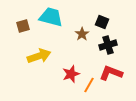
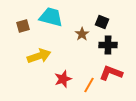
black cross: rotated 18 degrees clockwise
red star: moved 8 px left, 5 px down
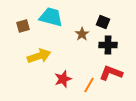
black square: moved 1 px right
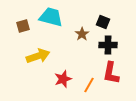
yellow arrow: moved 1 px left
red L-shape: rotated 100 degrees counterclockwise
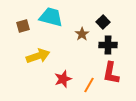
black square: rotated 24 degrees clockwise
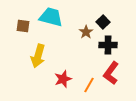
brown square: rotated 24 degrees clockwise
brown star: moved 4 px right, 2 px up
yellow arrow: rotated 125 degrees clockwise
red L-shape: rotated 25 degrees clockwise
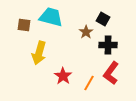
black square: moved 3 px up; rotated 16 degrees counterclockwise
brown square: moved 1 px right, 1 px up
yellow arrow: moved 1 px right, 3 px up
red star: moved 3 px up; rotated 18 degrees counterclockwise
orange line: moved 2 px up
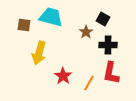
red L-shape: rotated 25 degrees counterclockwise
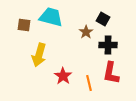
yellow arrow: moved 2 px down
orange line: rotated 42 degrees counterclockwise
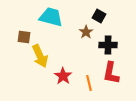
black square: moved 4 px left, 3 px up
brown square: moved 12 px down
yellow arrow: moved 1 px right, 1 px down; rotated 40 degrees counterclockwise
